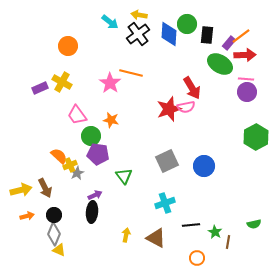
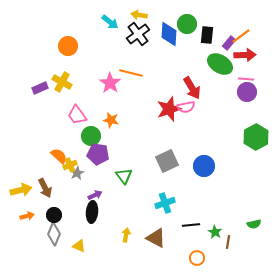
yellow triangle at (59, 250): moved 20 px right, 4 px up
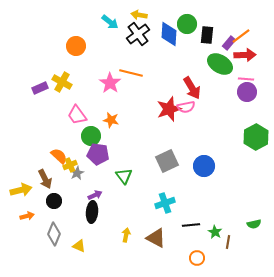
orange circle at (68, 46): moved 8 px right
brown arrow at (45, 188): moved 9 px up
black circle at (54, 215): moved 14 px up
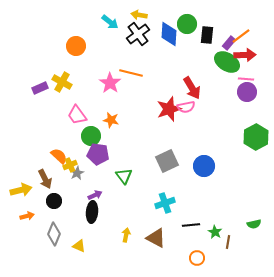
green ellipse at (220, 64): moved 7 px right, 2 px up
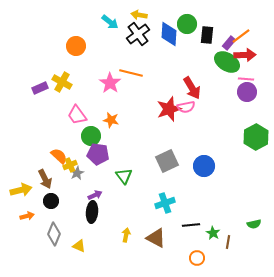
black circle at (54, 201): moved 3 px left
green star at (215, 232): moved 2 px left, 1 px down
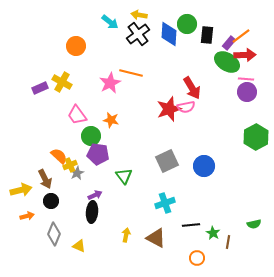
pink star at (110, 83): rotated 10 degrees clockwise
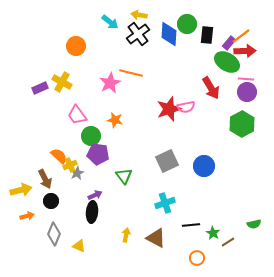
red arrow at (245, 55): moved 4 px up
red arrow at (192, 88): moved 19 px right
orange star at (111, 120): moved 4 px right
green hexagon at (256, 137): moved 14 px left, 13 px up
brown line at (228, 242): rotated 48 degrees clockwise
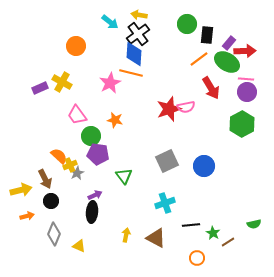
blue diamond at (169, 34): moved 35 px left, 20 px down
orange line at (241, 36): moved 42 px left, 23 px down
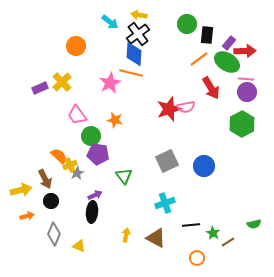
yellow cross at (62, 82): rotated 18 degrees clockwise
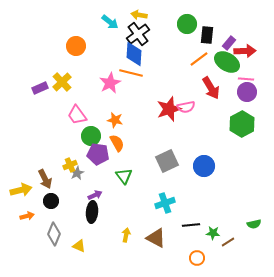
orange semicircle at (59, 156): moved 58 px right, 13 px up; rotated 18 degrees clockwise
green star at (213, 233): rotated 24 degrees counterclockwise
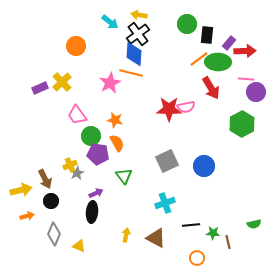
green ellipse at (227, 62): moved 9 px left; rotated 30 degrees counterclockwise
purple circle at (247, 92): moved 9 px right
red star at (169, 109): rotated 20 degrees clockwise
purple arrow at (95, 195): moved 1 px right, 2 px up
brown line at (228, 242): rotated 72 degrees counterclockwise
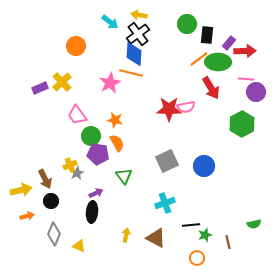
green star at (213, 233): moved 8 px left, 2 px down; rotated 24 degrees counterclockwise
